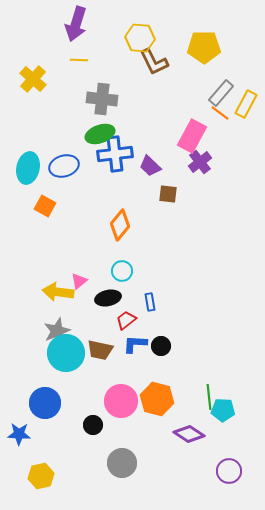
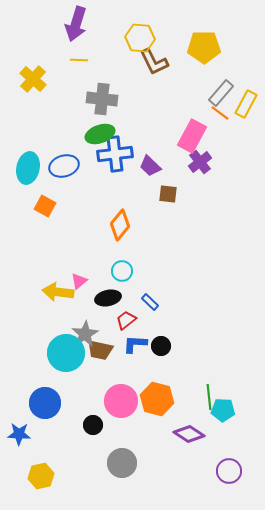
blue rectangle at (150, 302): rotated 36 degrees counterclockwise
gray star at (57, 331): moved 28 px right, 3 px down; rotated 8 degrees counterclockwise
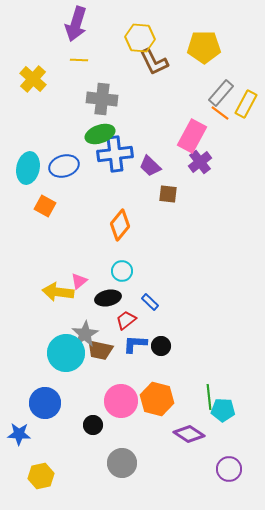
purple circle at (229, 471): moved 2 px up
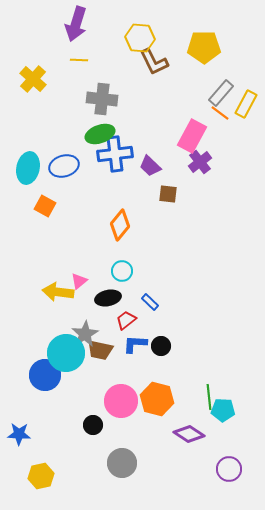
blue circle at (45, 403): moved 28 px up
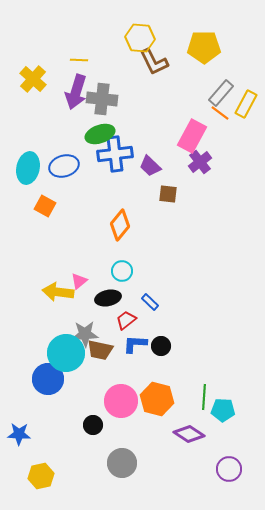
purple arrow at (76, 24): moved 68 px down
gray star at (85, 334): rotated 28 degrees clockwise
blue circle at (45, 375): moved 3 px right, 4 px down
green line at (209, 397): moved 5 px left; rotated 10 degrees clockwise
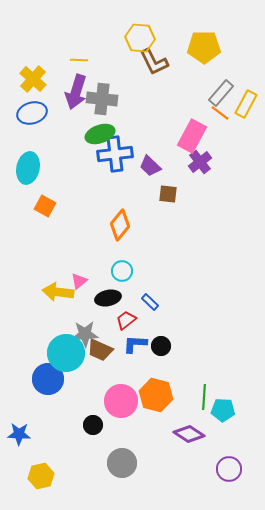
blue ellipse at (64, 166): moved 32 px left, 53 px up
brown trapezoid at (100, 350): rotated 12 degrees clockwise
orange hexagon at (157, 399): moved 1 px left, 4 px up
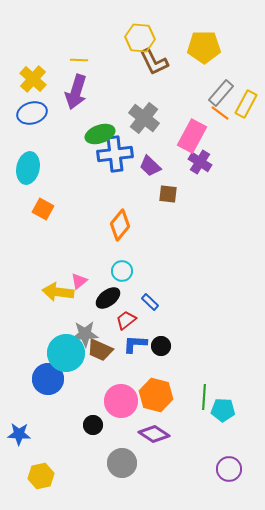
gray cross at (102, 99): moved 42 px right, 19 px down; rotated 32 degrees clockwise
purple cross at (200, 162): rotated 20 degrees counterclockwise
orange square at (45, 206): moved 2 px left, 3 px down
black ellipse at (108, 298): rotated 25 degrees counterclockwise
purple diamond at (189, 434): moved 35 px left
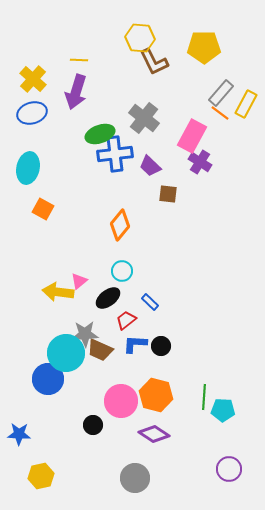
gray circle at (122, 463): moved 13 px right, 15 px down
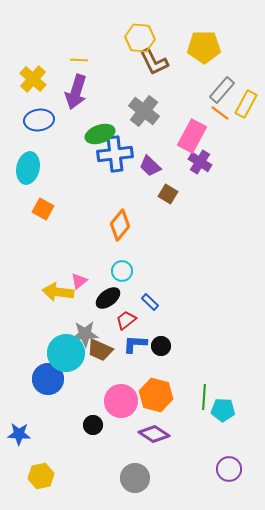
gray rectangle at (221, 93): moved 1 px right, 3 px up
blue ellipse at (32, 113): moved 7 px right, 7 px down; rotated 8 degrees clockwise
gray cross at (144, 118): moved 7 px up
brown square at (168, 194): rotated 24 degrees clockwise
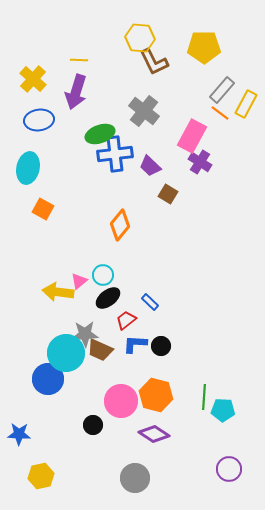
cyan circle at (122, 271): moved 19 px left, 4 px down
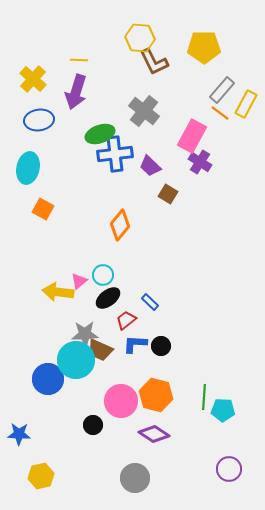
cyan circle at (66, 353): moved 10 px right, 7 px down
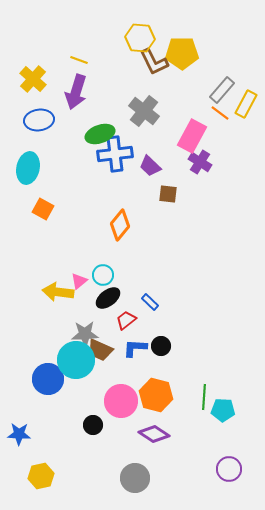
yellow pentagon at (204, 47): moved 22 px left, 6 px down
yellow line at (79, 60): rotated 18 degrees clockwise
brown square at (168, 194): rotated 24 degrees counterclockwise
blue L-shape at (135, 344): moved 4 px down
